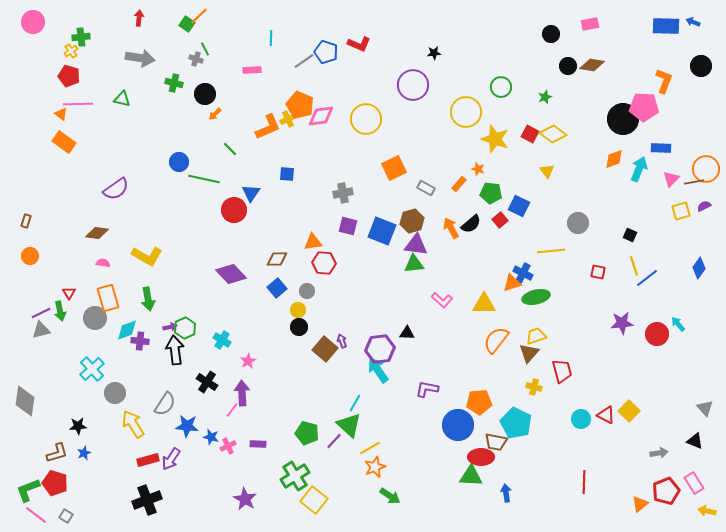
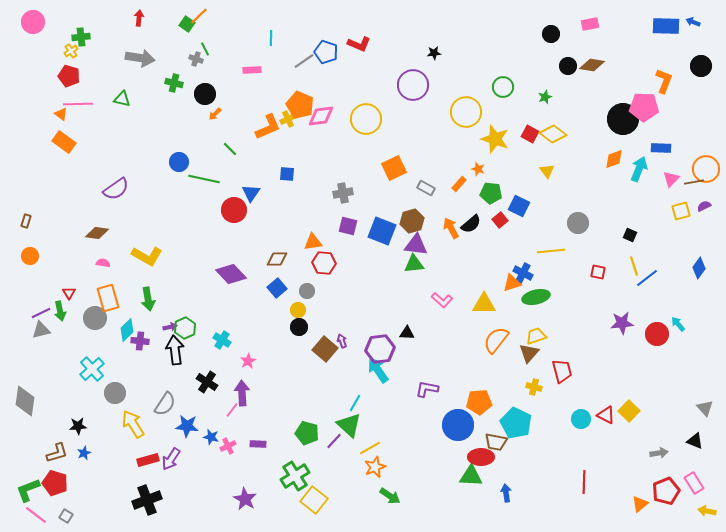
green circle at (501, 87): moved 2 px right
cyan diamond at (127, 330): rotated 25 degrees counterclockwise
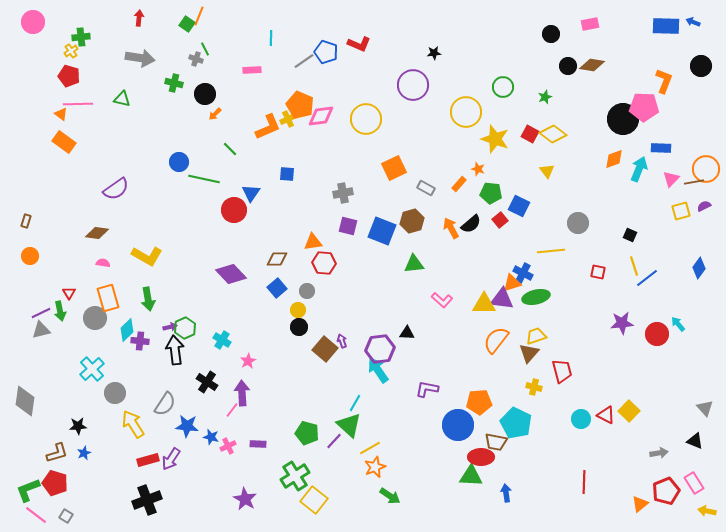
orange line at (199, 16): rotated 24 degrees counterclockwise
purple triangle at (416, 245): moved 86 px right, 54 px down
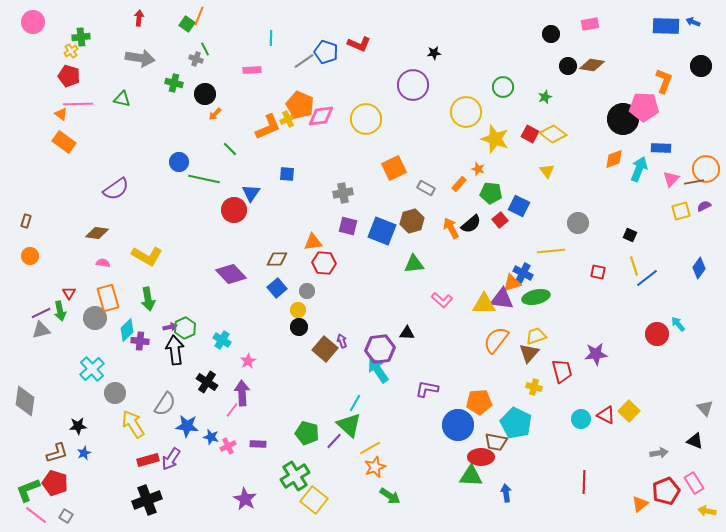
purple star at (622, 323): moved 26 px left, 31 px down
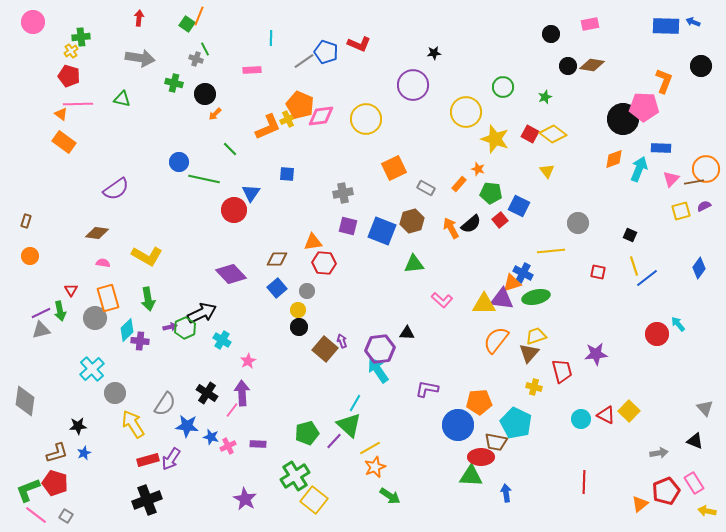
red triangle at (69, 293): moved 2 px right, 3 px up
black arrow at (175, 350): moved 27 px right, 37 px up; rotated 72 degrees clockwise
black cross at (207, 382): moved 11 px down
green pentagon at (307, 433): rotated 30 degrees counterclockwise
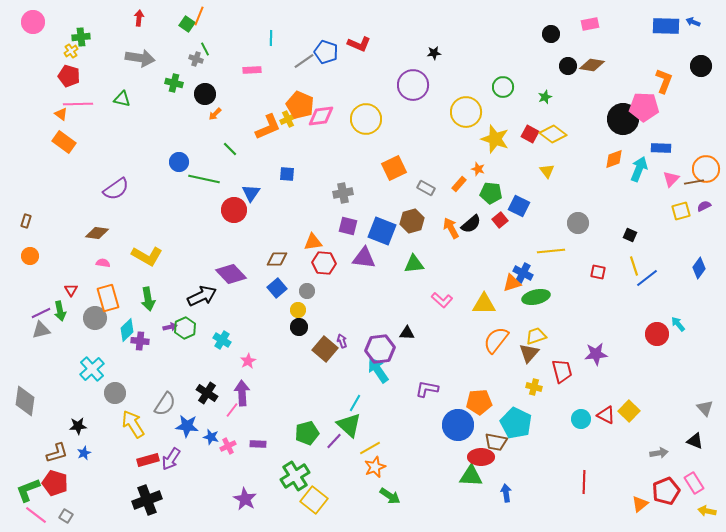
purple triangle at (502, 299): moved 138 px left, 41 px up
black arrow at (202, 313): moved 17 px up
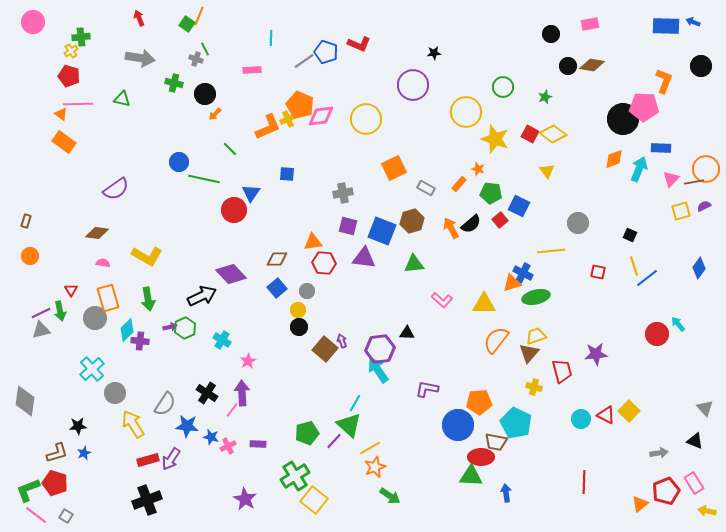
red arrow at (139, 18): rotated 28 degrees counterclockwise
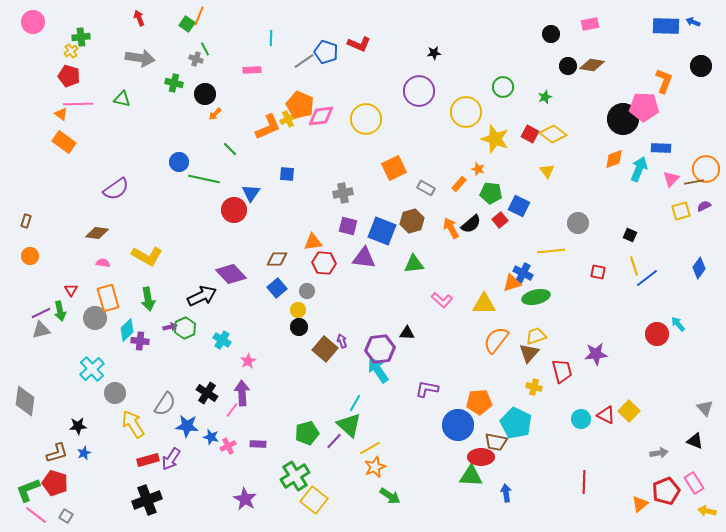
purple circle at (413, 85): moved 6 px right, 6 px down
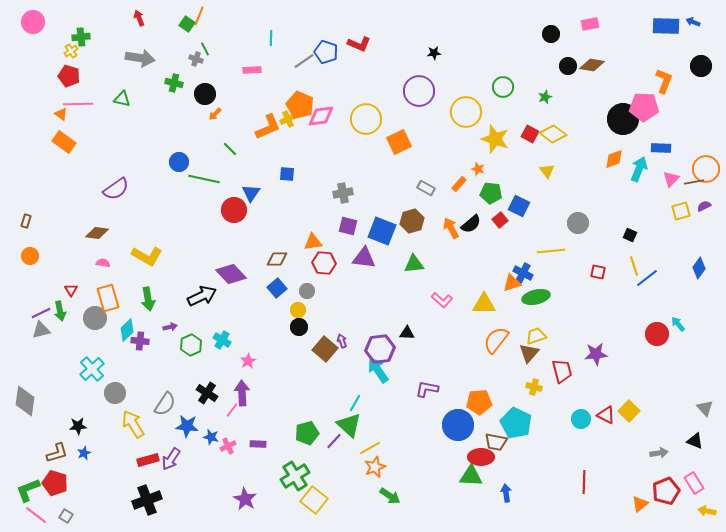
orange square at (394, 168): moved 5 px right, 26 px up
green hexagon at (185, 328): moved 6 px right, 17 px down
